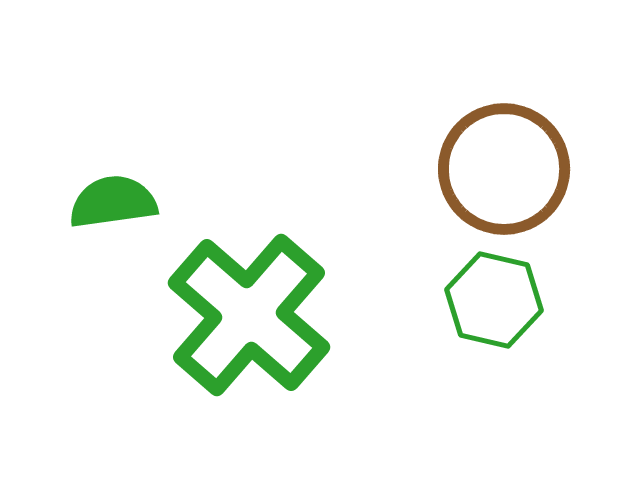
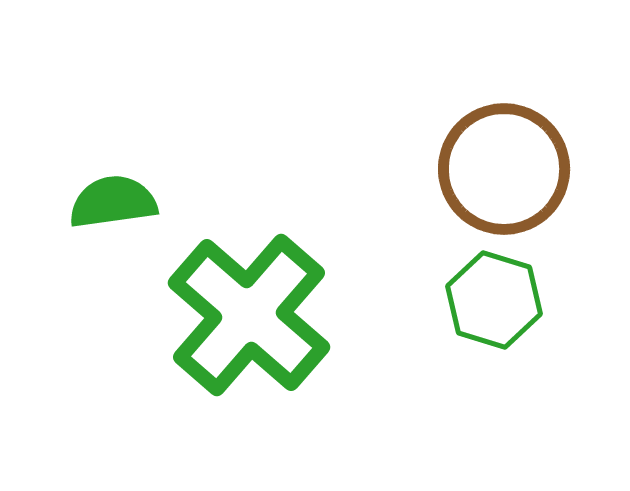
green hexagon: rotated 4 degrees clockwise
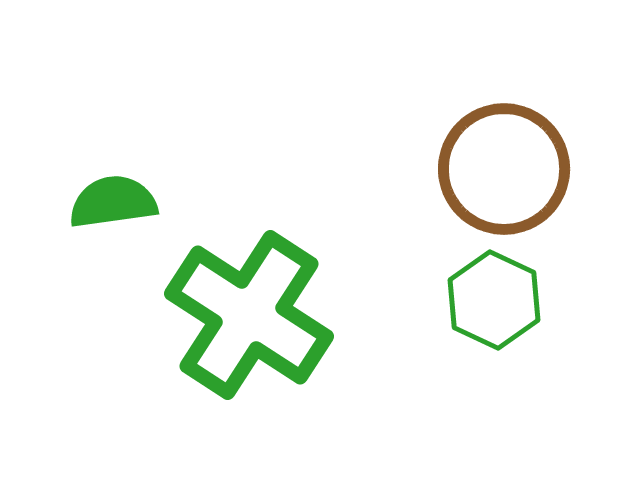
green hexagon: rotated 8 degrees clockwise
green cross: rotated 8 degrees counterclockwise
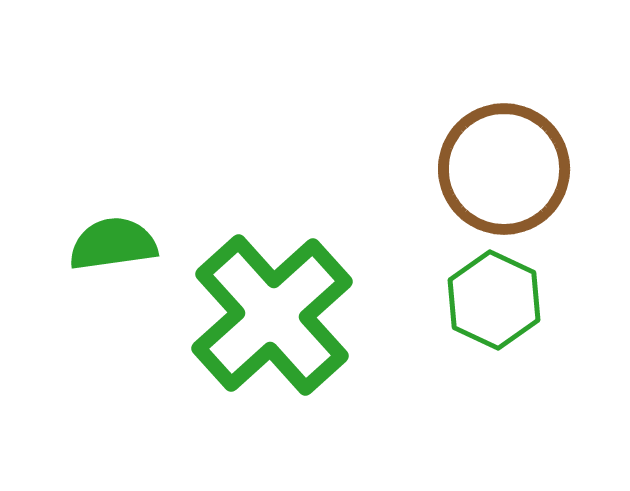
green semicircle: moved 42 px down
green cross: moved 23 px right; rotated 15 degrees clockwise
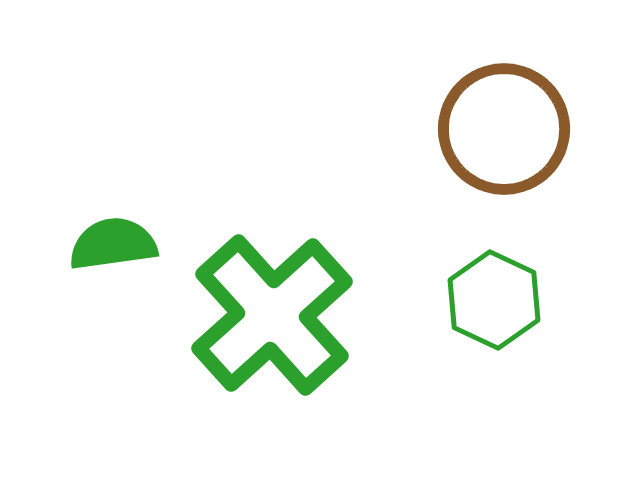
brown circle: moved 40 px up
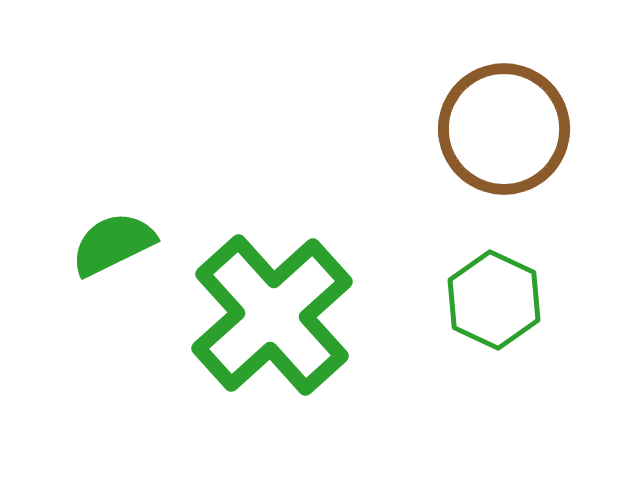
green semicircle: rotated 18 degrees counterclockwise
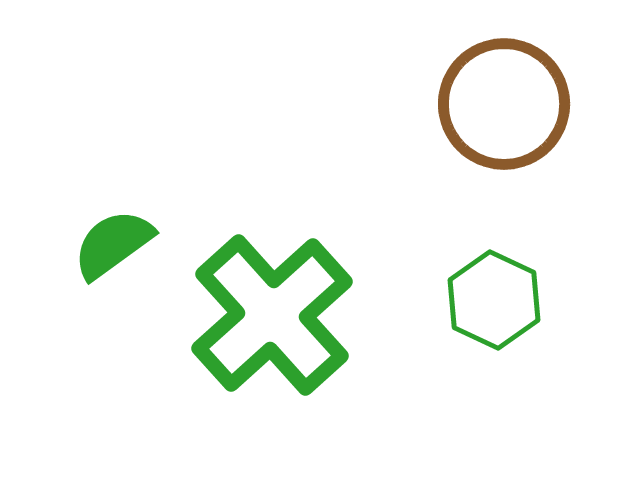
brown circle: moved 25 px up
green semicircle: rotated 10 degrees counterclockwise
